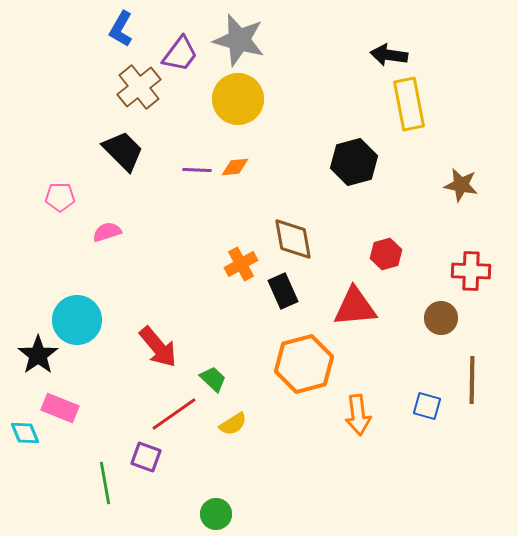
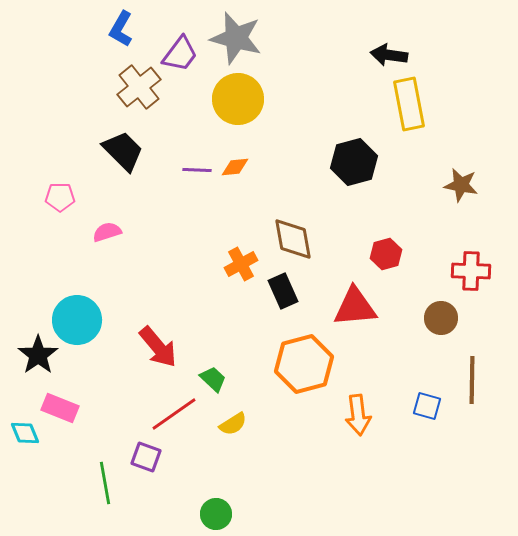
gray star: moved 3 px left, 2 px up
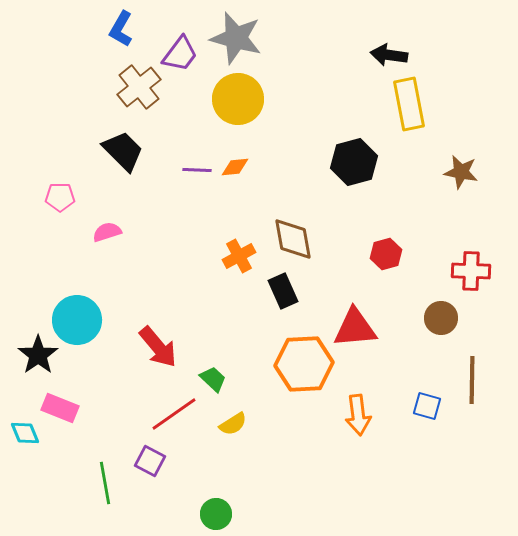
brown star: moved 13 px up
orange cross: moved 2 px left, 8 px up
red triangle: moved 21 px down
orange hexagon: rotated 12 degrees clockwise
purple square: moved 4 px right, 4 px down; rotated 8 degrees clockwise
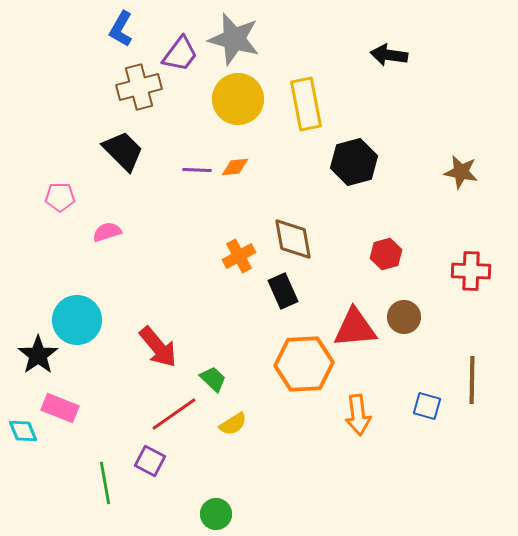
gray star: moved 2 px left, 1 px down
brown cross: rotated 24 degrees clockwise
yellow rectangle: moved 103 px left
brown circle: moved 37 px left, 1 px up
cyan diamond: moved 2 px left, 2 px up
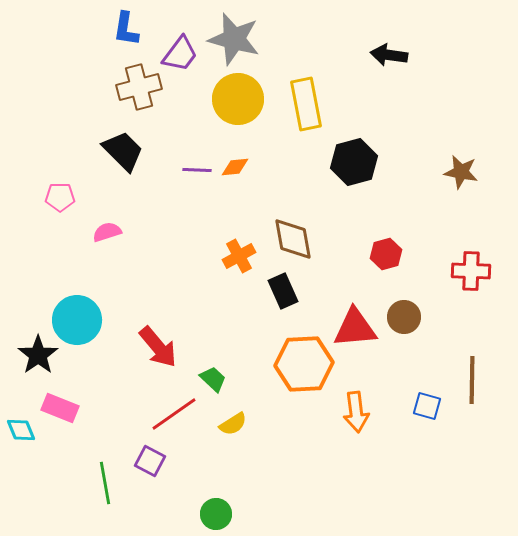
blue L-shape: moved 5 px right; rotated 21 degrees counterclockwise
orange arrow: moved 2 px left, 3 px up
cyan diamond: moved 2 px left, 1 px up
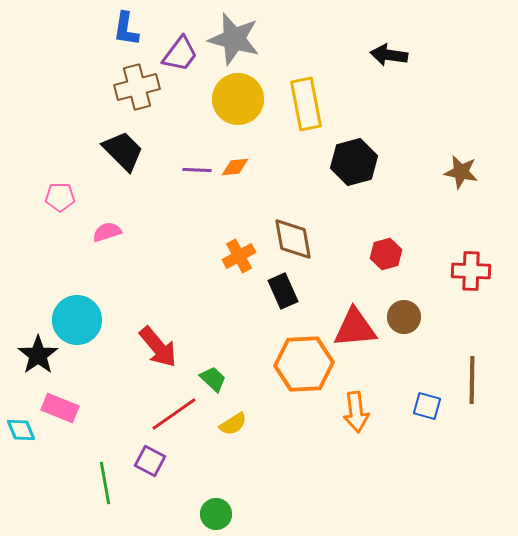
brown cross: moved 2 px left
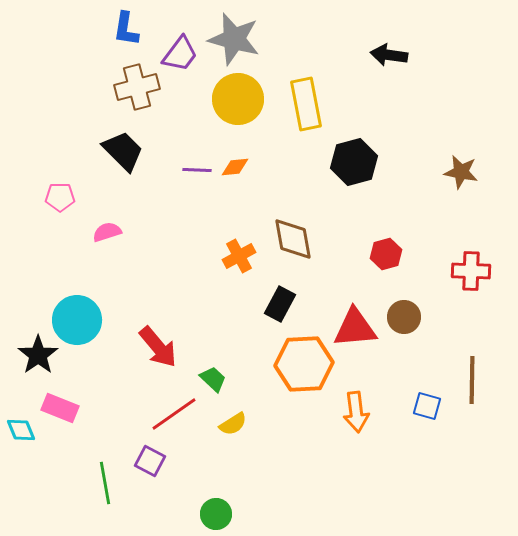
black rectangle: moved 3 px left, 13 px down; rotated 52 degrees clockwise
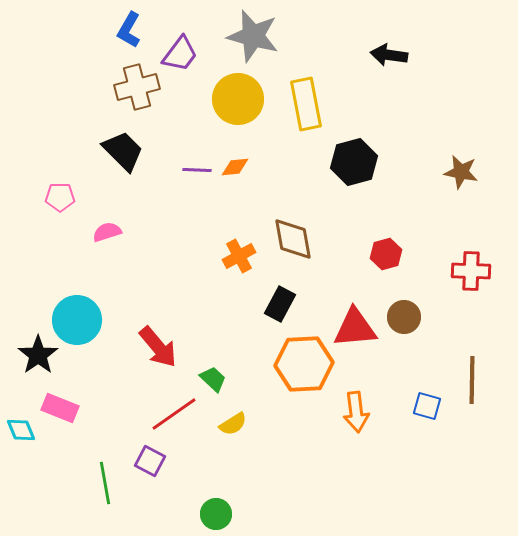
blue L-shape: moved 3 px right, 1 px down; rotated 21 degrees clockwise
gray star: moved 19 px right, 3 px up
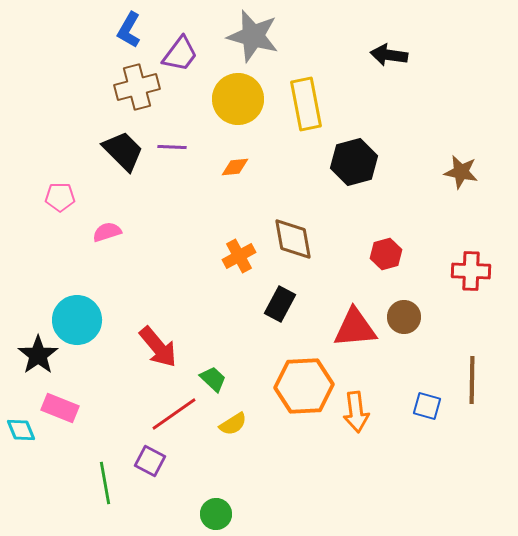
purple line: moved 25 px left, 23 px up
orange hexagon: moved 22 px down
